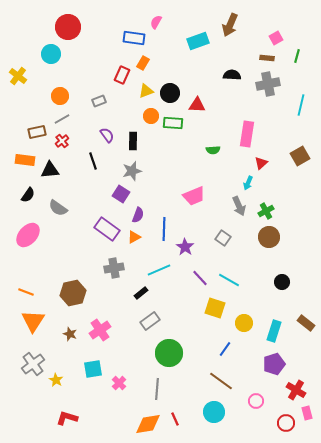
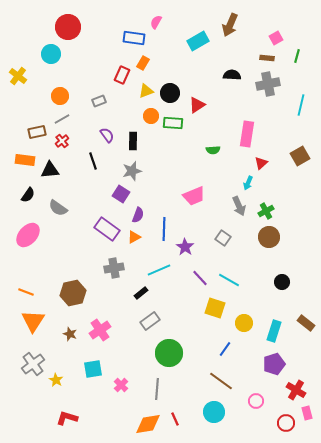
cyan rectangle at (198, 41): rotated 10 degrees counterclockwise
red triangle at (197, 105): rotated 36 degrees counterclockwise
pink cross at (119, 383): moved 2 px right, 2 px down
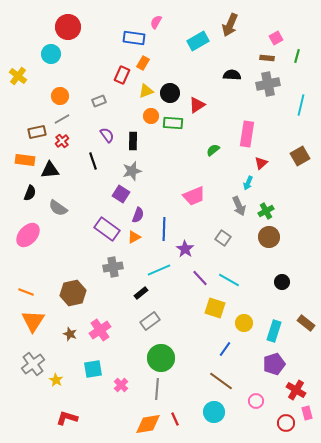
green semicircle at (213, 150): rotated 144 degrees clockwise
black semicircle at (28, 195): moved 2 px right, 2 px up; rotated 14 degrees counterclockwise
purple star at (185, 247): moved 2 px down
gray cross at (114, 268): moved 1 px left, 1 px up
green circle at (169, 353): moved 8 px left, 5 px down
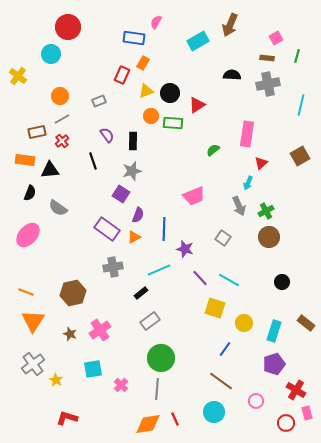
purple star at (185, 249): rotated 18 degrees counterclockwise
